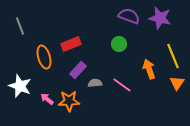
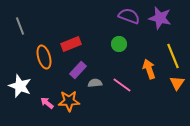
pink arrow: moved 4 px down
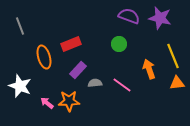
orange triangle: rotated 49 degrees clockwise
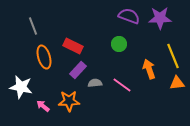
purple star: rotated 15 degrees counterclockwise
gray line: moved 13 px right
red rectangle: moved 2 px right, 2 px down; rotated 48 degrees clockwise
white star: moved 1 px right, 1 px down; rotated 10 degrees counterclockwise
pink arrow: moved 4 px left, 3 px down
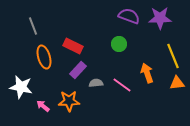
orange arrow: moved 2 px left, 4 px down
gray semicircle: moved 1 px right
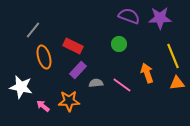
gray line: moved 4 px down; rotated 60 degrees clockwise
